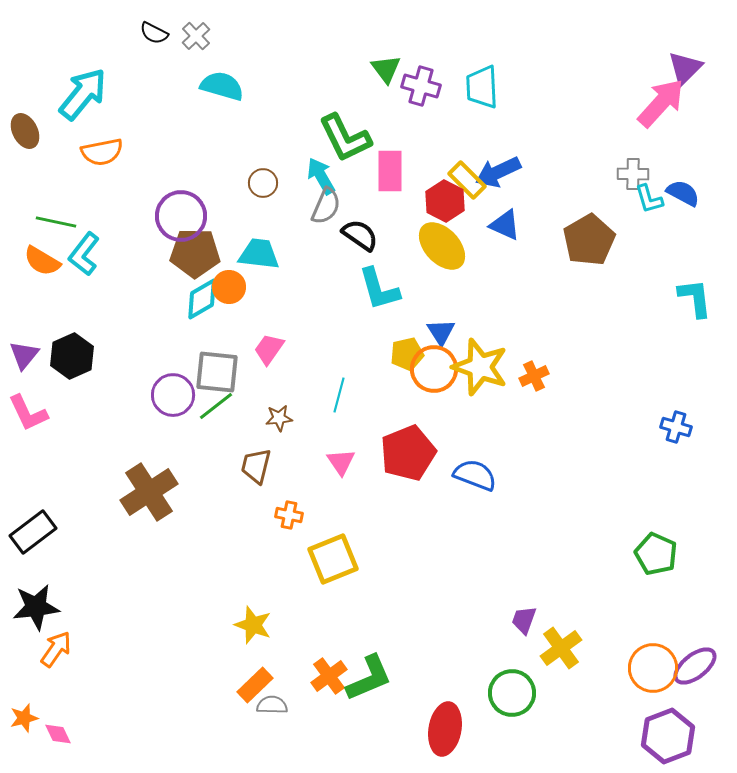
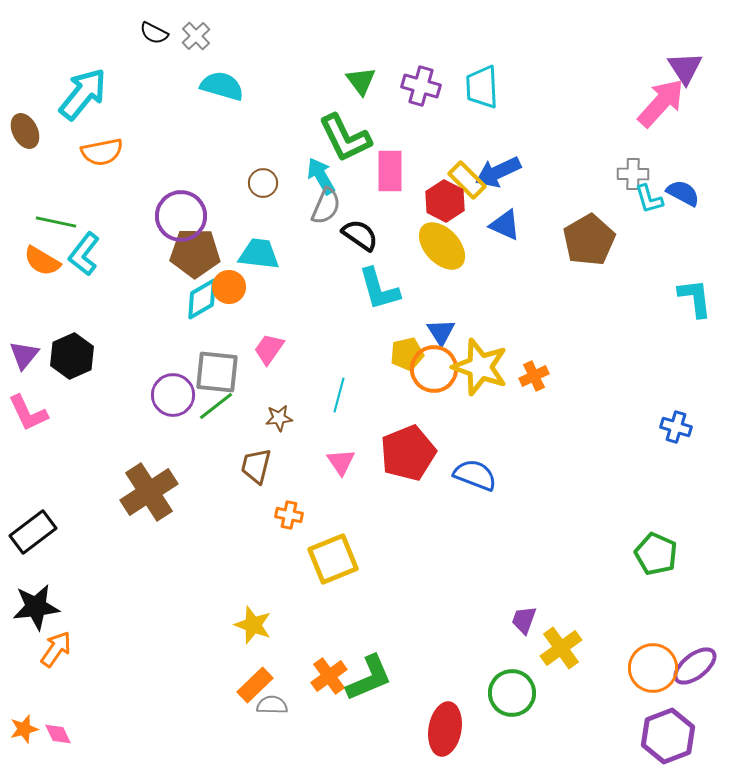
purple triangle at (685, 68): rotated 18 degrees counterclockwise
green triangle at (386, 69): moved 25 px left, 12 px down
orange star at (24, 718): moved 11 px down
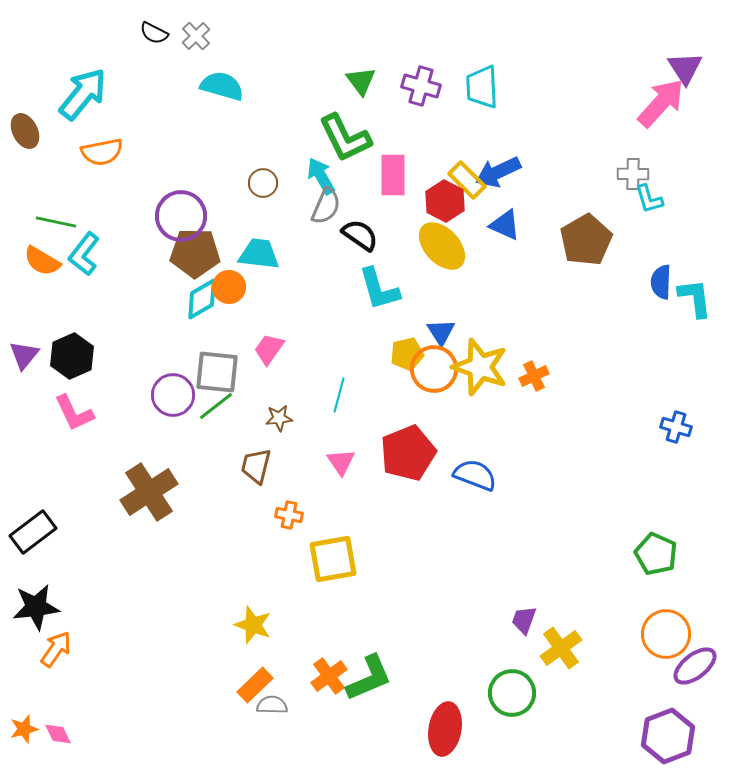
pink rectangle at (390, 171): moved 3 px right, 4 px down
blue semicircle at (683, 193): moved 22 px left, 89 px down; rotated 116 degrees counterclockwise
brown pentagon at (589, 240): moved 3 px left
pink L-shape at (28, 413): moved 46 px right
yellow square at (333, 559): rotated 12 degrees clockwise
orange circle at (653, 668): moved 13 px right, 34 px up
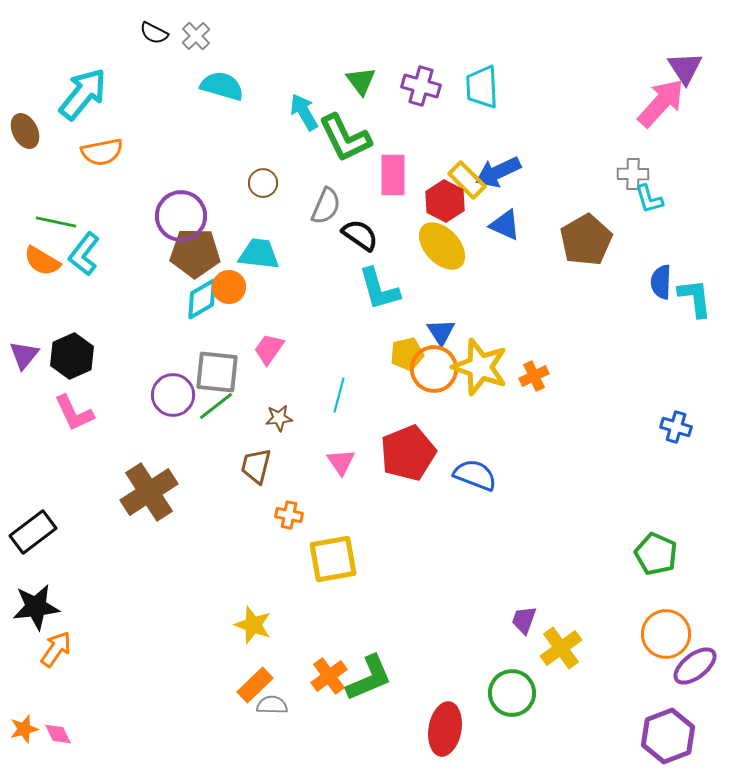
cyan arrow at (321, 176): moved 17 px left, 64 px up
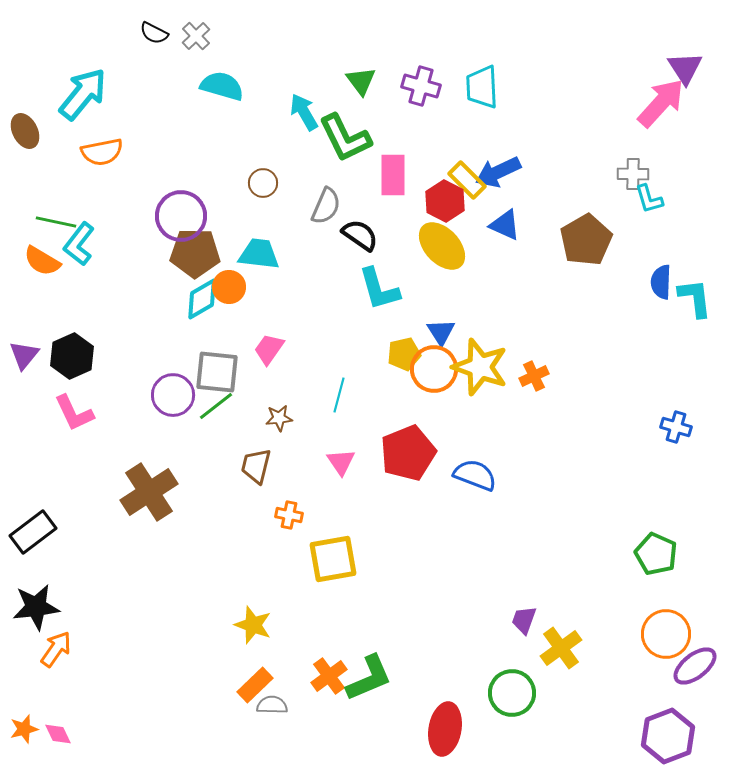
cyan L-shape at (84, 254): moved 5 px left, 10 px up
yellow pentagon at (407, 354): moved 3 px left
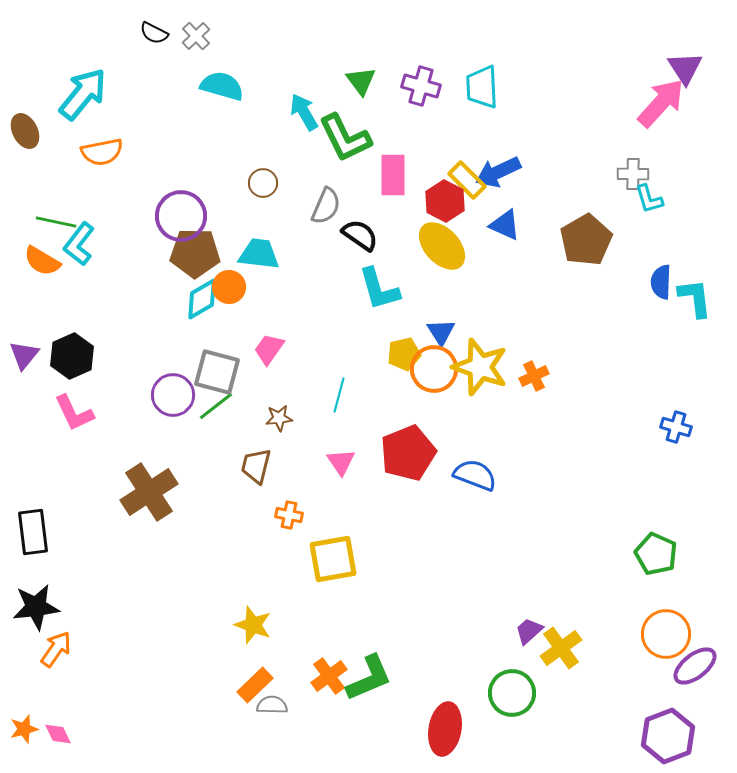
gray square at (217, 372): rotated 9 degrees clockwise
black rectangle at (33, 532): rotated 60 degrees counterclockwise
purple trapezoid at (524, 620): moved 5 px right, 11 px down; rotated 28 degrees clockwise
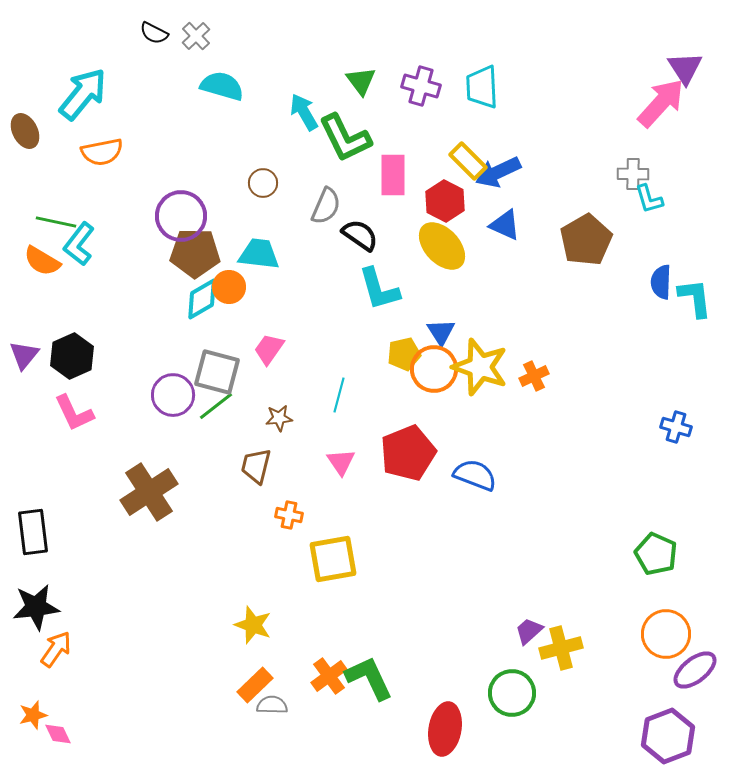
yellow rectangle at (467, 180): moved 1 px right, 19 px up
yellow cross at (561, 648): rotated 21 degrees clockwise
purple ellipse at (695, 666): moved 4 px down
green L-shape at (369, 678): rotated 92 degrees counterclockwise
orange star at (24, 729): moved 9 px right, 14 px up
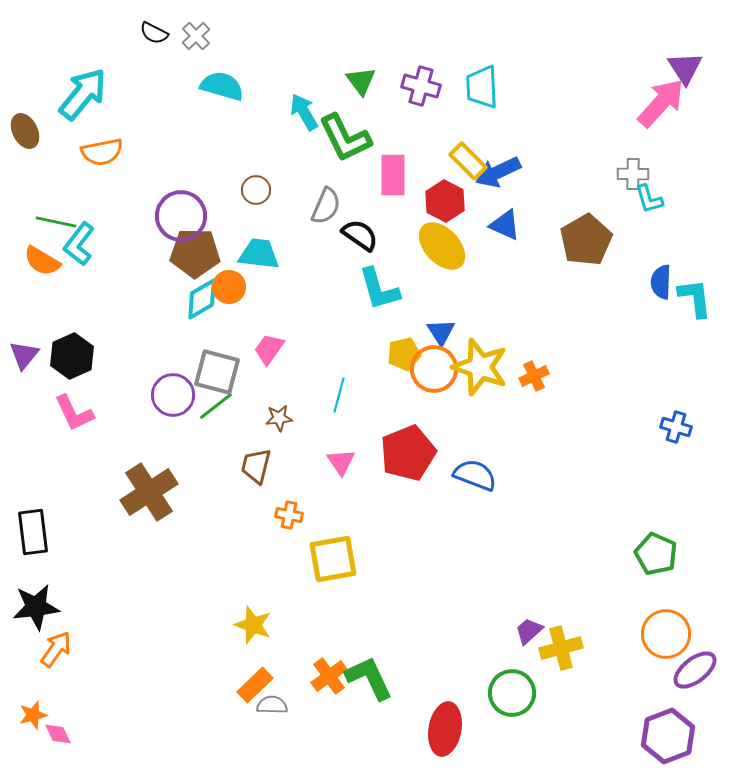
brown circle at (263, 183): moved 7 px left, 7 px down
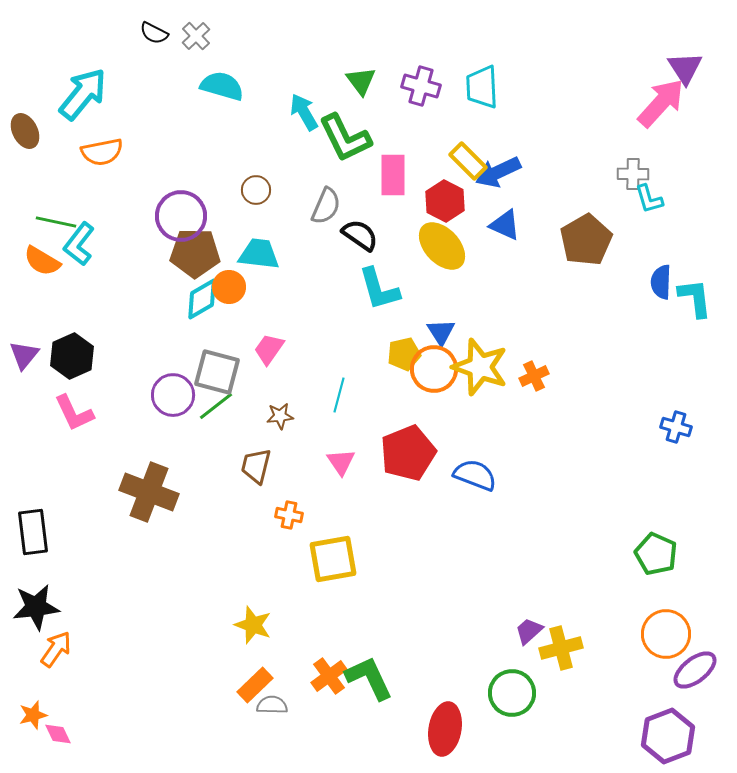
brown star at (279, 418): moved 1 px right, 2 px up
brown cross at (149, 492): rotated 36 degrees counterclockwise
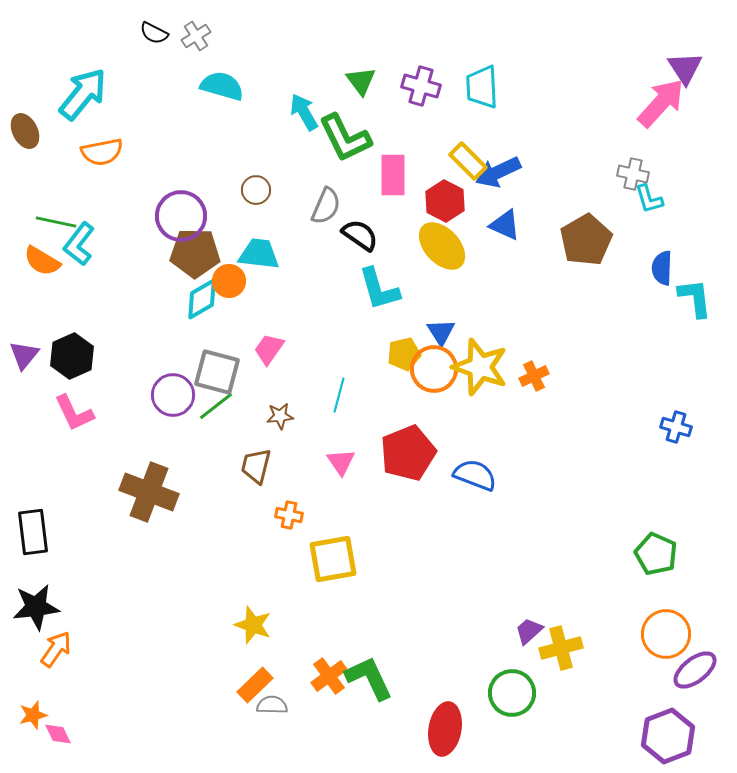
gray cross at (196, 36): rotated 12 degrees clockwise
gray cross at (633, 174): rotated 12 degrees clockwise
blue semicircle at (661, 282): moved 1 px right, 14 px up
orange circle at (229, 287): moved 6 px up
